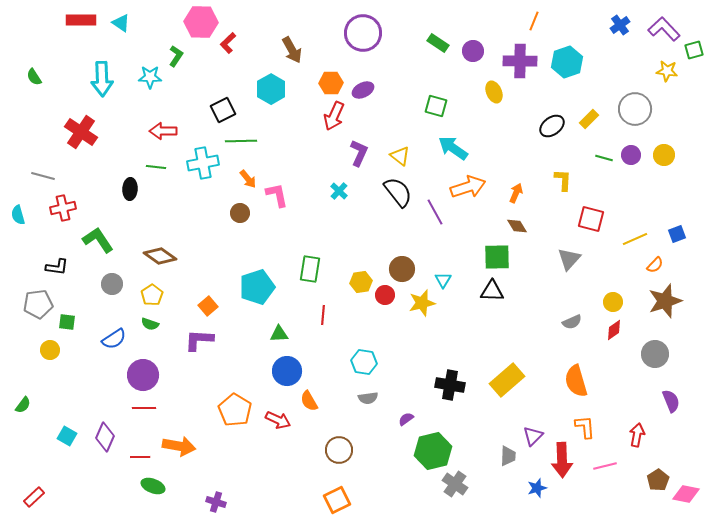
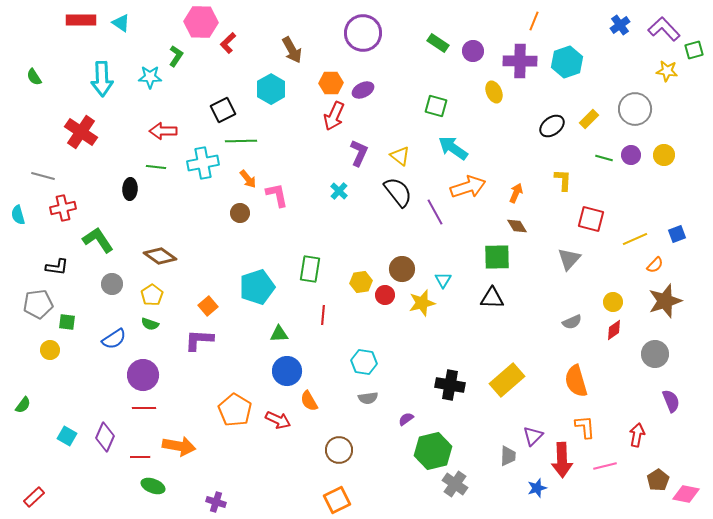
black triangle at (492, 291): moved 7 px down
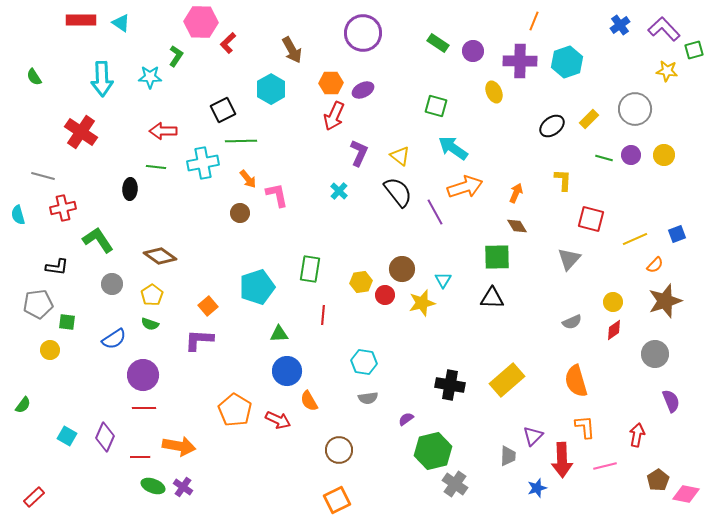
orange arrow at (468, 187): moved 3 px left
purple cross at (216, 502): moved 33 px left, 15 px up; rotated 18 degrees clockwise
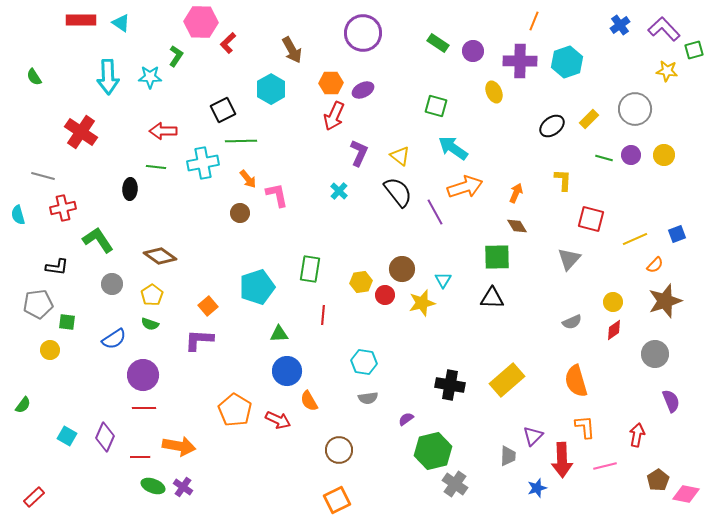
cyan arrow at (102, 79): moved 6 px right, 2 px up
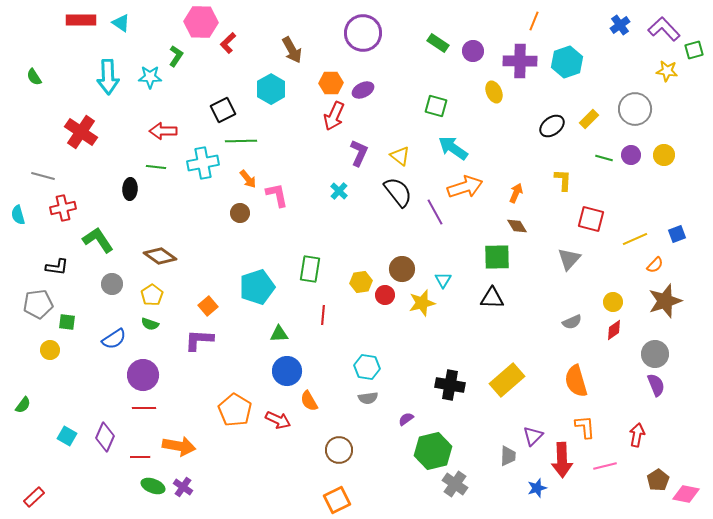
cyan hexagon at (364, 362): moved 3 px right, 5 px down
purple semicircle at (671, 401): moved 15 px left, 16 px up
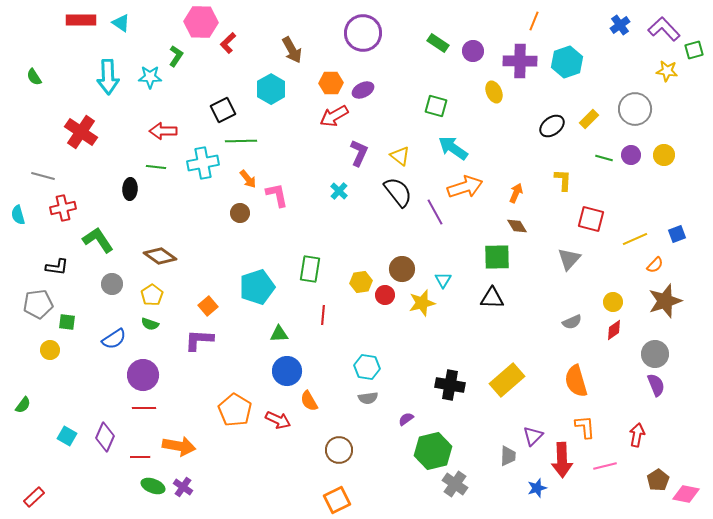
red arrow at (334, 116): rotated 36 degrees clockwise
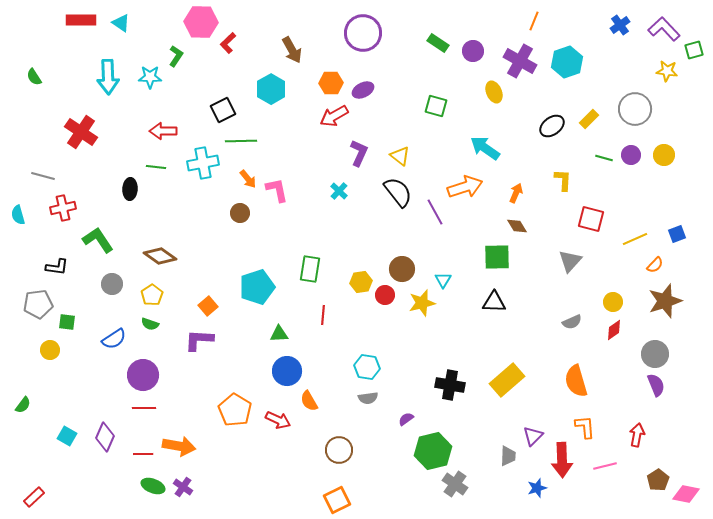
purple cross at (520, 61): rotated 28 degrees clockwise
cyan arrow at (453, 148): moved 32 px right
pink L-shape at (277, 195): moved 5 px up
gray triangle at (569, 259): moved 1 px right, 2 px down
black triangle at (492, 298): moved 2 px right, 4 px down
red line at (140, 457): moved 3 px right, 3 px up
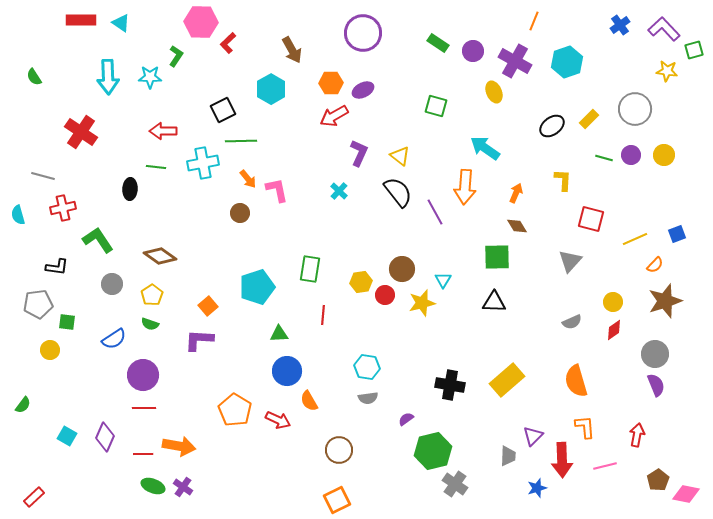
purple cross at (520, 61): moved 5 px left
orange arrow at (465, 187): rotated 112 degrees clockwise
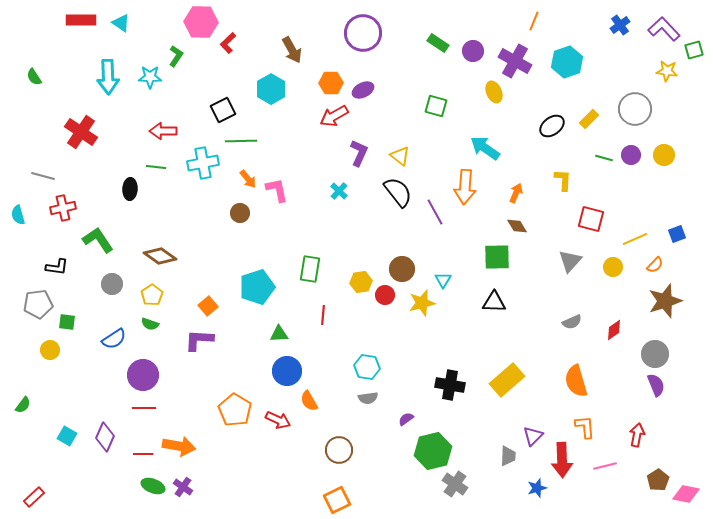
yellow circle at (613, 302): moved 35 px up
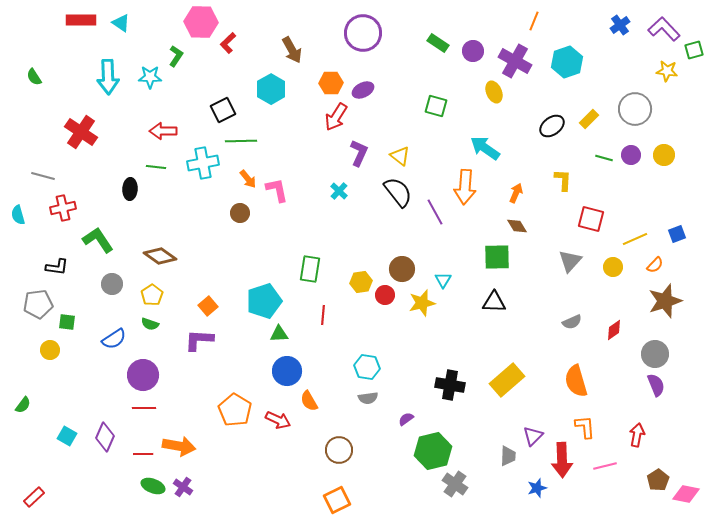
red arrow at (334, 116): moved 2 px right, 1 px down; rotated 28 degrees counterclockwise
cyan pentagon at (257, 287): moved 7 px right, 14 px down
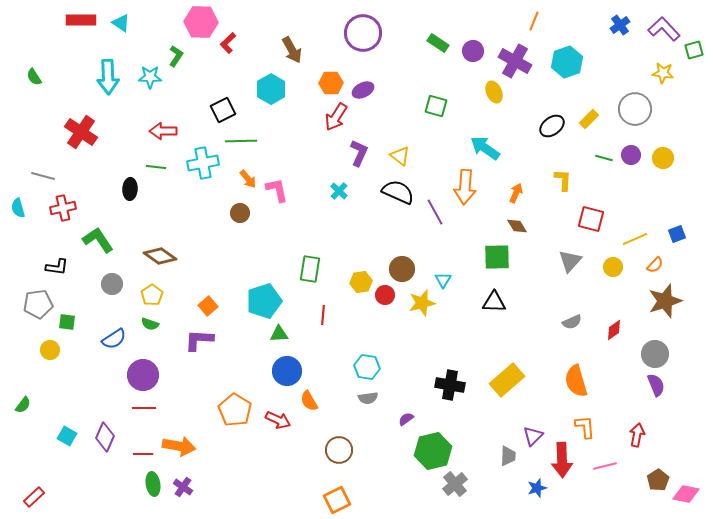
yellow star at (667, 71): moved 4 px left, 2 px down
yellow circle at (664, 155): moved 1 px left, 3 px down
black semicircle at (398, 192): rotated 28 degrees counterclockwise
cyan semicircle at (18, 215): moved 7 px up
gray cross at (455, 484): rotated 15 degrees clockwise
green ellipse at (153, 486): moved 2 px up; rotated 60 degrees clockwise
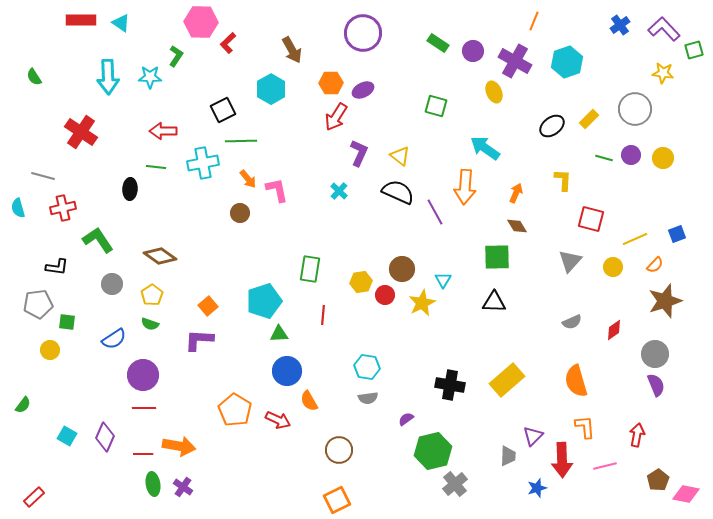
yellow star at (422, 303): rotated 12 degrees counterclockwise
